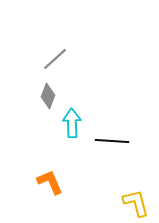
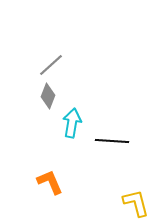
gray line: moved 4 px left, 6 px down
cyan arrow: rotated 12 degrees clockwise
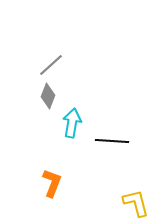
orange L-shape: moved 2 px right, 1 px down; rotated 44 degrees clockwise
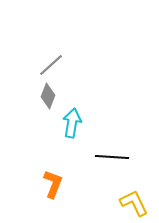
black line: moved 16 px down
orange L-shape: moved 1 px right, 1 px down
yellow L-shape: moved 2 px left; rotated 12 degrees counterclockwise
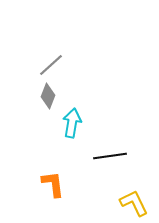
black line: moved 2 px left, 1 px up; rotated 12 degrees counterclockwise
orange L-shape: rotated 28 degrees counterclockwise
